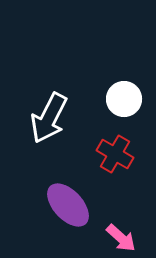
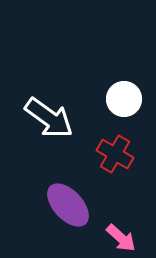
white arrow: rotated 81 degrees counterclockwise
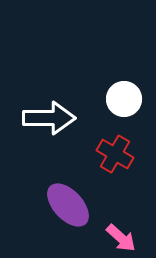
white arrow: rotated 36 degrees counterclockwise
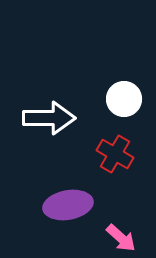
purple ellipse: rotated 57 degrees counterclockwise
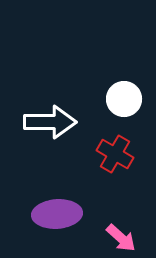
white arrow: moved 1 px right, 4 px down
purple ellipse: moved 11 px left, 9 px down; rotated 6 degrees clockwise
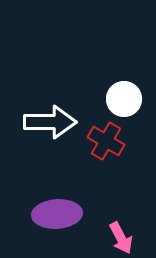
red cross: moved 9 px left, 13 px up
pink arrow: rotated 20 degrees clockwise
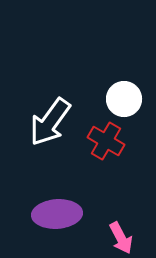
white arrow: rotated 126 degrees clockwise
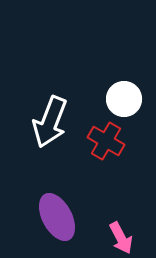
white arrow: rotated 15 degrees counterclockwise
purple ellipse: moved 3 px down; rotated 66 degrees clockwise
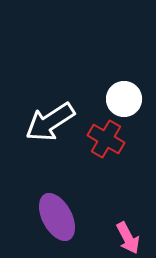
white arrow: rotated 36 degrees clockwise
red cross: moved 2 px up
pink arrow: moved 7 px right
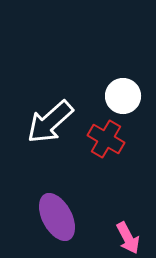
white circle: moved 1 px left, 3 px up
white arrow: rotated 9 degrees counterclockwise
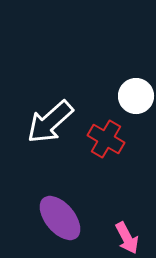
white circle: moved 13 px right
purple ellipse: moved 3 px right, 1 px down; rotated 12 degrees counterclockwise
pink arrow: moved 1 px left
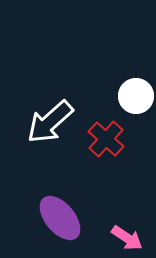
red cross: rotated 12 degrees clockwise
pink arrow: rotated 28 degrees counterclockwise
